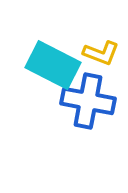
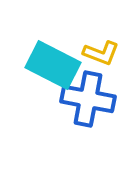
blue cross: moved 2 px up
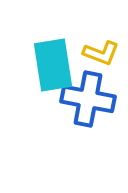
cyan rectangle: rotated 54 degrees clockwise
